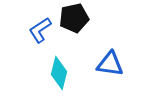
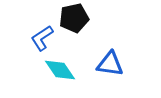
blue L-shape: moved 2 px right, 8 px down
cyan diamond: moved 1 px right, 3 px up; rotated 48 degrees counterclockwise
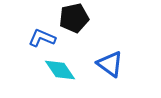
blue L-shape: rotated 56 degrees clockwise
blue triangle: rotated 28 degrees clockwise
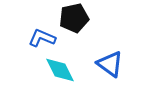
cyan diamond: rotated 8 degrees clockwise
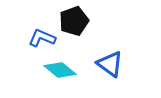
black pentagon: moved 3 px down; rotated 8 degrees counterclockwise
cyan diamond: rotated 24 degrees counterclockwise
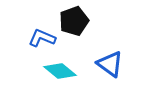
cyan diamond: moved 1 px down
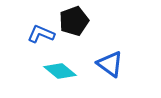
blue L-shape: moved 1 px left, 4 px up
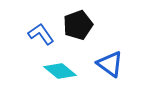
black pentagon: moved 4 px right, 4 px down
blue L-shape: rotated 32 degrees clockwise
